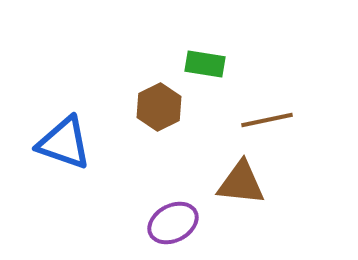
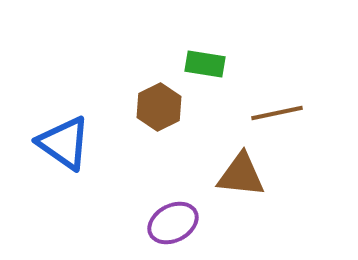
brown line: moved 10 px right, 7 px up
blue triangle: rotated 16 degrees clockwise
brown triangle: moved 8 px up
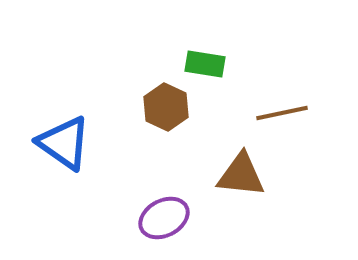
brown hexagon: moved 7 px right; rotated 9 degrees counterclockwise
brown line: moved 5 px right
purple ellipse: moved 9 px left, 5 px up
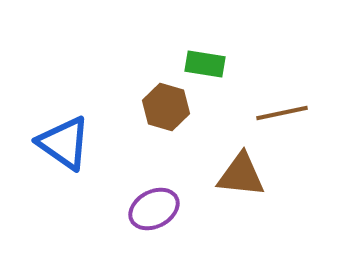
brown hexagon: rotated 9 degrees counterclockwise
purple ellipse: moved 10 px left, 9 px up
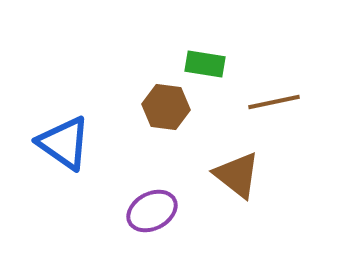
brown hexagon: rotated 9 degrees counterclockwise
brown line: moved 8 px left, 11 px up
brown triangle: moved 4 px left; rotated 32 degrees clockwise
purple ellipse: moved 2 px left, 2 px down
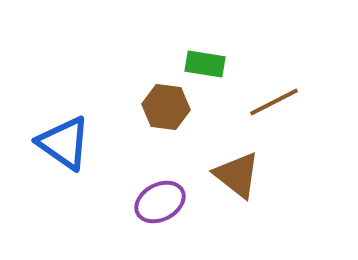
brown line: rotated 15 degrees counterclockwise
purple ellipse: moved 8 px right, 9 px up
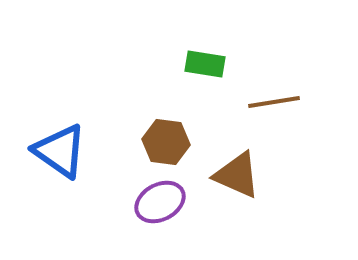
brown line: rotated 18 degrees clockwise
brown hexagon: moved 35 px down
blue triangle: moved 4 px left, 8 px down
brown triangle: rotated 14 degrees counterclockwise
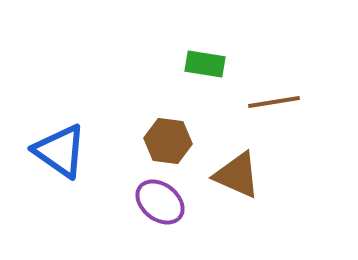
brown hexagon: moved 2 px right, 1 px up
purple ellipse: rotated 66 degrees clockwise
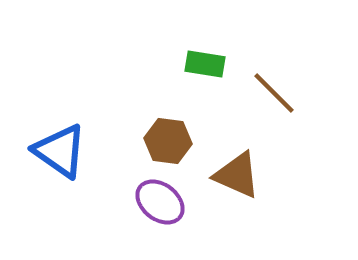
brown line: moved 9 px up; rotated 54 degrees clockwise
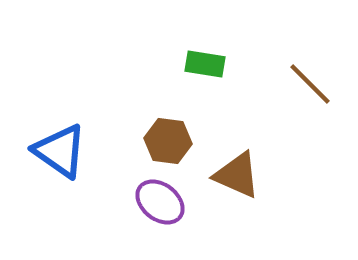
brown line: moved 36 px right, 9 px up
